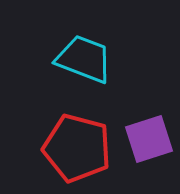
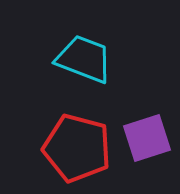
purple square: moved 2 px left, 1 px up
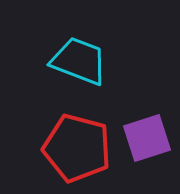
cyan trapezoid: moved 5 px left, 2 px down
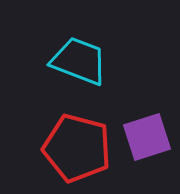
purple square: moved 1 px up
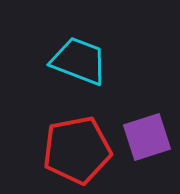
red pentagon: moved 2 px down; rotated 26 degrees counterclockwise
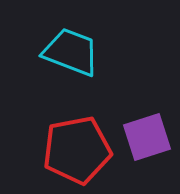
cyan trapezoid: moved 8 px left, 9 px up
